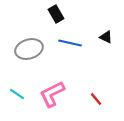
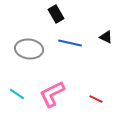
gray ellipse: rotated 24 degrees clockwise
red line: rotated 24 degrees counterclockwise
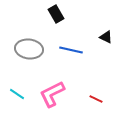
blue line: moved 1 px right, 7 px down
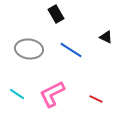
blue line: rotated 20 degrees clockwise
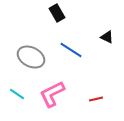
black rectangle: moved 1 px right, 1 px up
black triangle: moved 1 px right
gray ellipse: moved 2 px right, 8 px down; rotated 20 degrees clockwise
red line: rotated 40 degrees counterclockwise
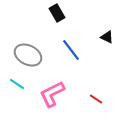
blue line: rotated 20 degrees clockwise
gray ellipse: moved 3 px left, 2 px up
cyan line: moved 10 px up
red line: rotated 48 degrees clockwise
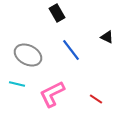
cyan line: rotated 21 degrees counterclockwise
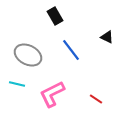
black rectangle: moved 2 px left, 3 px down
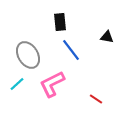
black rectangle: moved 5 px right, 6 px down; rotated 24 degrees clockwise
black triangle: rotated 16 degrees counterclockwise
gray ellipse: rotated 32 degrees clockwise
cyan line: rotated 56 degrees counterclockwise
pink L-shape: moved 10 px up
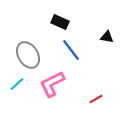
black rectangle: rotated 60 degrees counterclockwise
red line: rotated 64 degrees counterclockwise
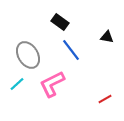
black rectangle: rotated 12 degrees clockwise
red line: moved 9 px right
